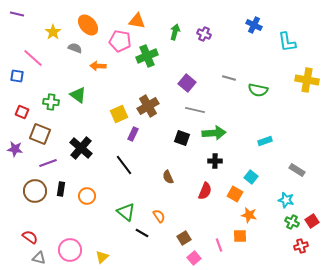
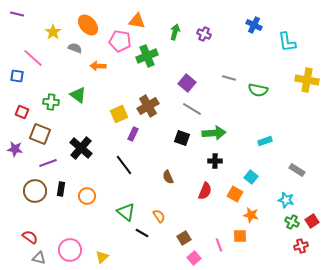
gray line at (195, 110): moved 3 px left, 1 px up; rotated 18 degrees clockwise
orange star at (249, 215): moved 2 px right
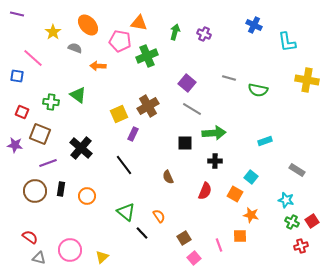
orange triangle at (137, 21): moved 2 px right, 2 px down
black square at (182, 138): moved 3 px right, 5 px down; rotated 21 degrees counterclockwise
purple star at (15, 149): moved 4 px up
black line at (142, 233): rotated 16 degrees clockwise
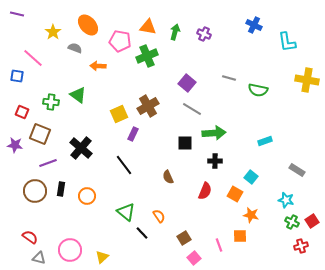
orange triangle at (139, 23): moved 9 px right, 4 px down
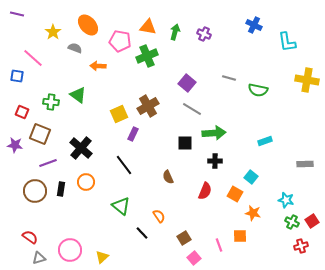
gray rectangle at (297, 170): moved 8 px right, 6 px up; rotated 35 degrees counterclockwise
orange circle at (87, 196): moved 1 px left, 14 px up
green triangle at (126, 212): moved 5 px left, 6 px up
orange star at (251, 215): moved 2 px right, 2 px up
gray triangle at (39, 258): rotated 32 degrees counterclockwise
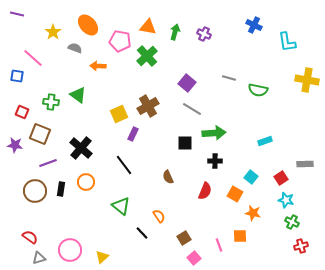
green cross at (147, 56): rotated 20 degrees counterclockwise
red square at (312, 221): moved 31 px left, 43 px up
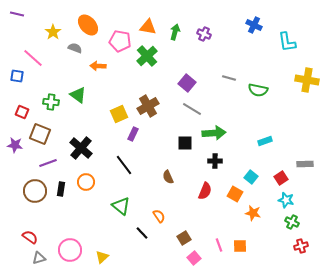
orange square at (240, 236): moved 10 px down
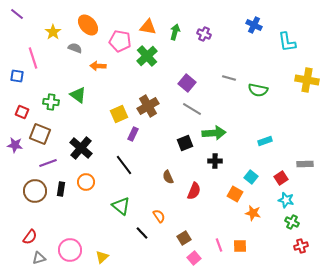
purple line at (17, 14): rotated 24 degrees clockwise
pink line at (33, 58): rotated 30 degrees clockwise
black square at (185, 143): rotated 21 degrees counterclockwise
red semicircle at (205, 191): moved 11 px left
red semicircle at (30, 237): rotated 91 degrees clockwise
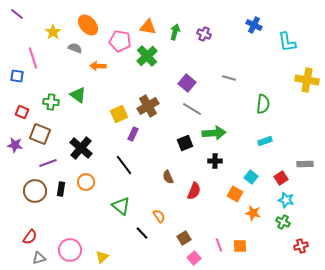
green semicircle at (258, 90): moved 5 px right, 14 px down; rotated 96 degrees counterclockwise
green cross at (292, 222): moved 9 px left
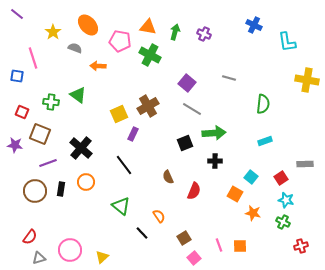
green cross at (147, 56): moved 3 px right, 1 px up; rotated 20 degrees counterclockwise
